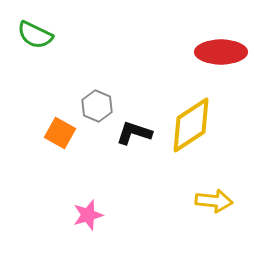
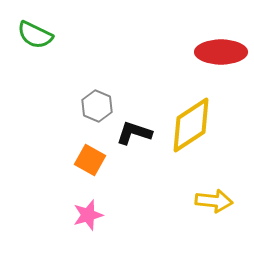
orange square: moved 30 px right, 27 px down
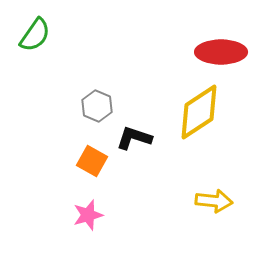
green semicircle: rotated 81 degrees counterclockwise
yellow diamond: moved 8 px right, 13 px up
black L-shape: moved 5 px down
orange square: moved 2 px right, 1 px down
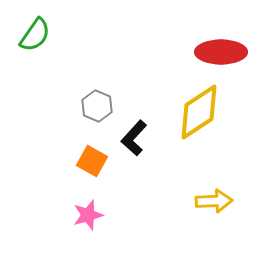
black L-shape: rotated 66 degrees counterclockwise
yellow arrow: rotated 9 degrees counterclockwise
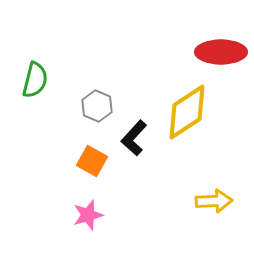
green semicircle: moved 45 px down; rotated 21 degrees counterclockwise
yellow diamond: moved 12 px left
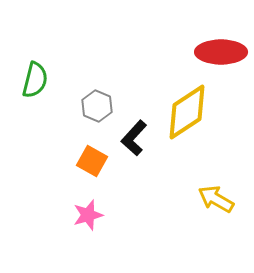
yellow arrow: moved 2 px right, 2 px up; rotated 147 degrees counterclockwise
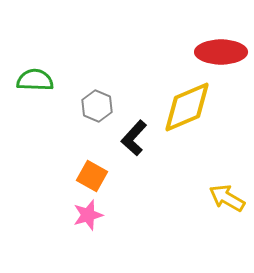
green semicircle: rotated 102 degrees counterclockwise
yellow diamond: moved 5 px up; rotated 10 degrees clockwise
orange square: moved 15 px down
yellow arrow: moved 11 px right, 1 px up
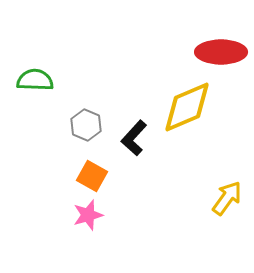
gray hexagon: moved 11 px left, 19 px down
yellow arrow: rotated 96 degrees clockwise
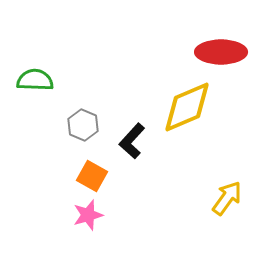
gray hexagon: moved 3 px left
black L-shape: moved 2 px left, 3 px down
